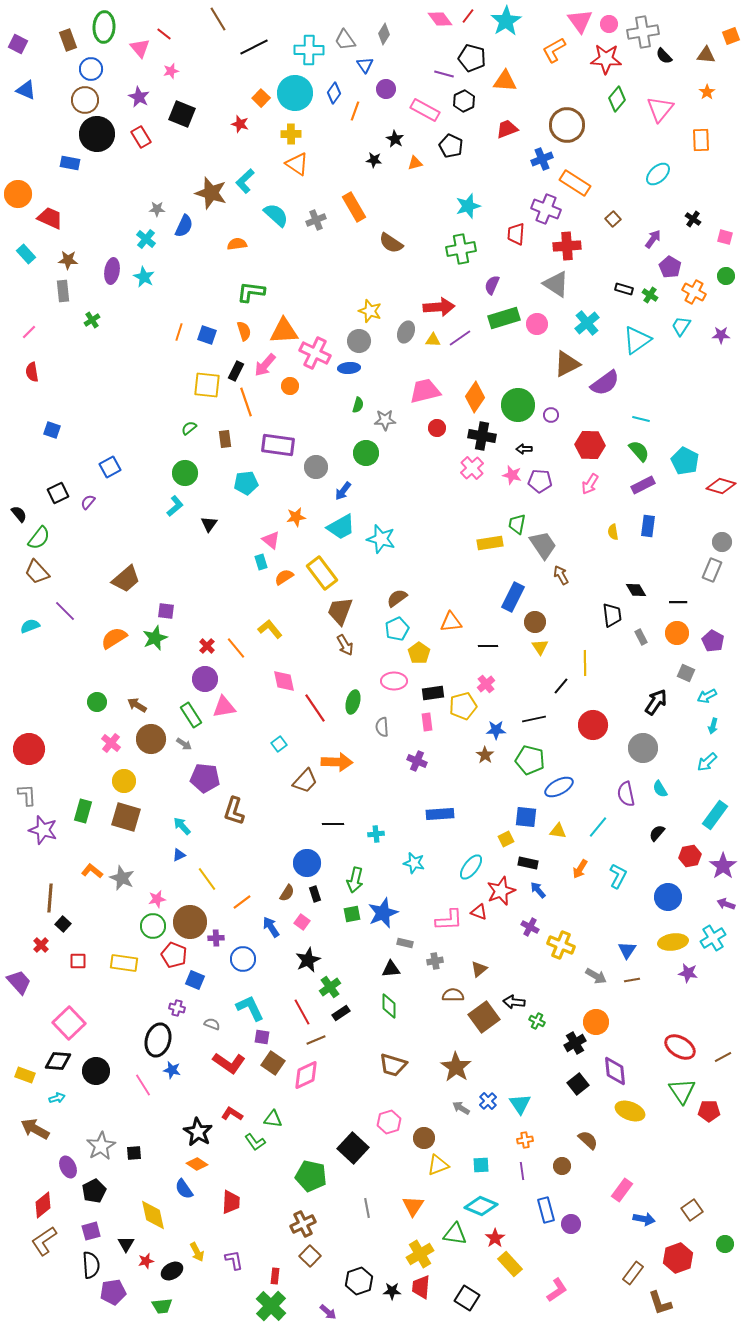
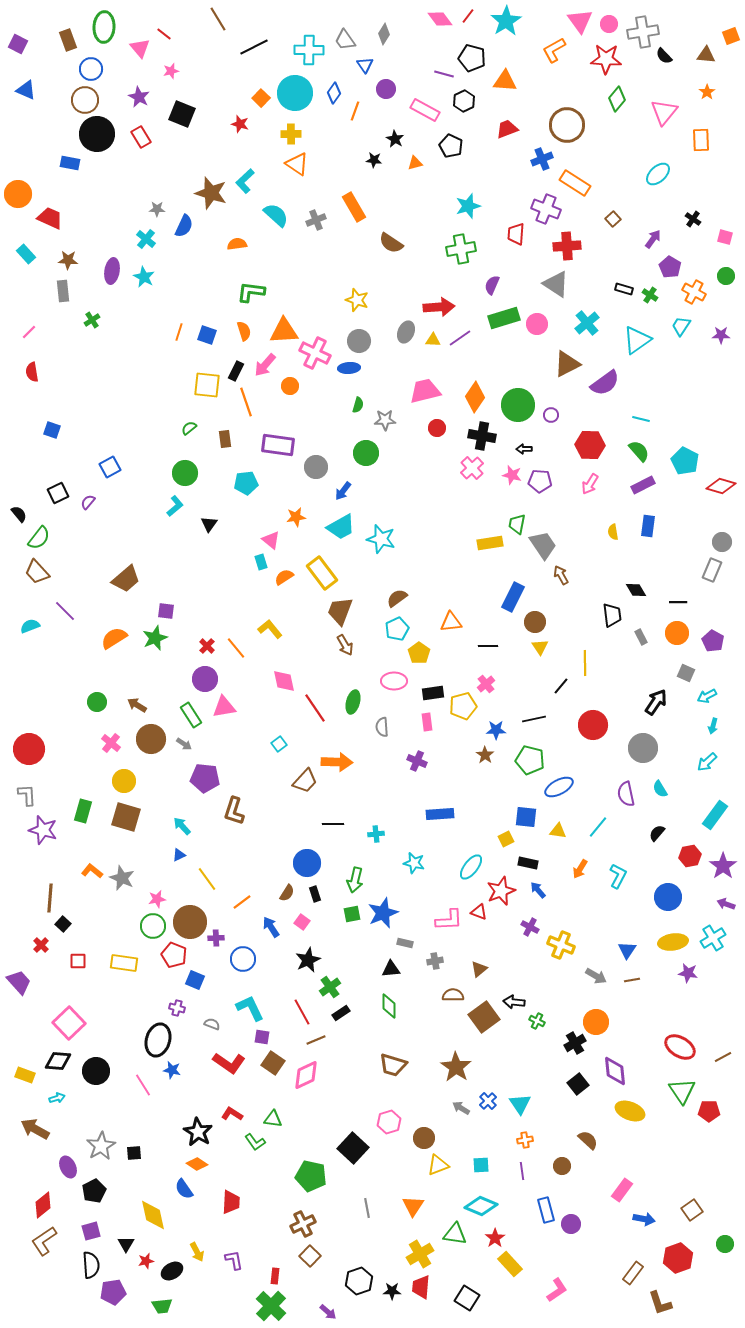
pink triangle at (660, 109): moved 4 px right, 3 px down
yellow star at (370, 311): moved 13 px left, 11 px up
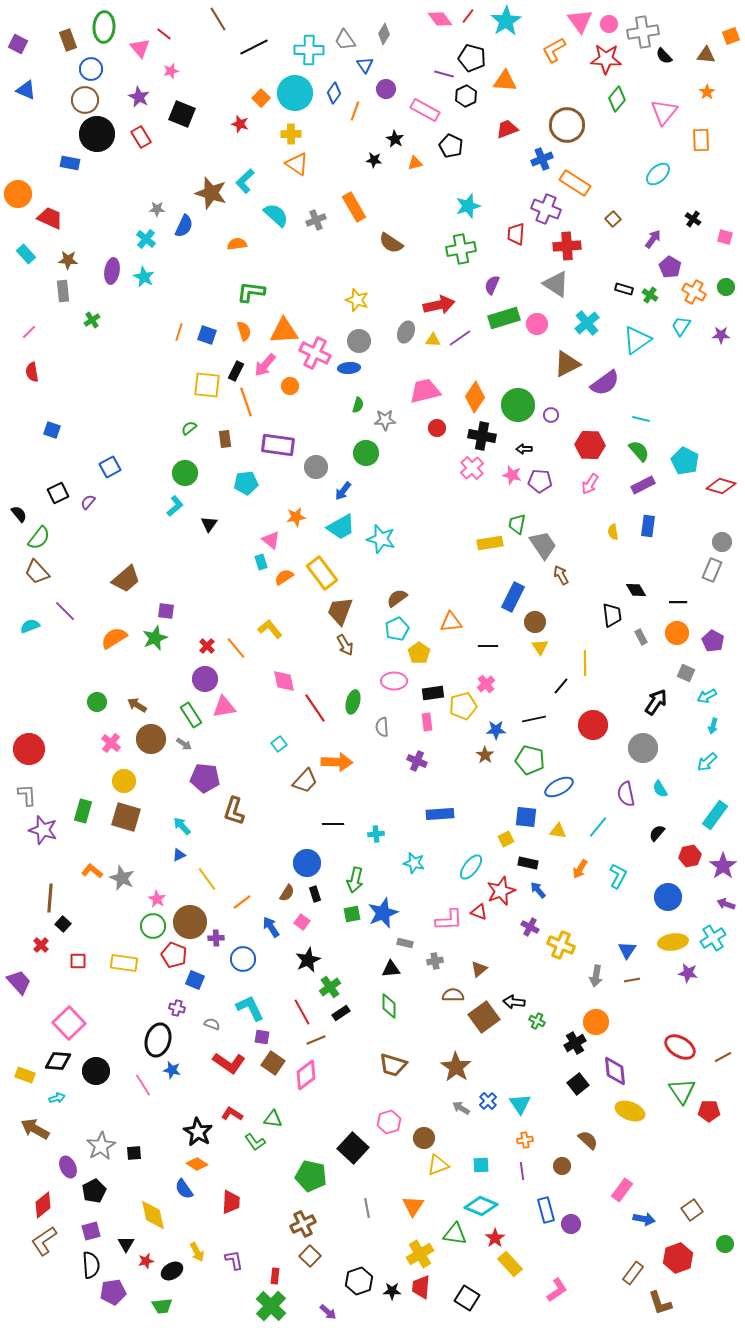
black hexagon at (464, 101): moved 2 px right, 5 px up
green circle at (726, 276): moved 11 px down
red arrow at (439, 307): moved 2 px up; rotated 8 degrees counterclockwise
pink star at (157, 899): rotated 30 degrees counterclockwise
gray arrow at (596, 976): rotated 70 degrees clockwise
pink diamond at (306, 1075): rotated 12 degrees counterclockwise
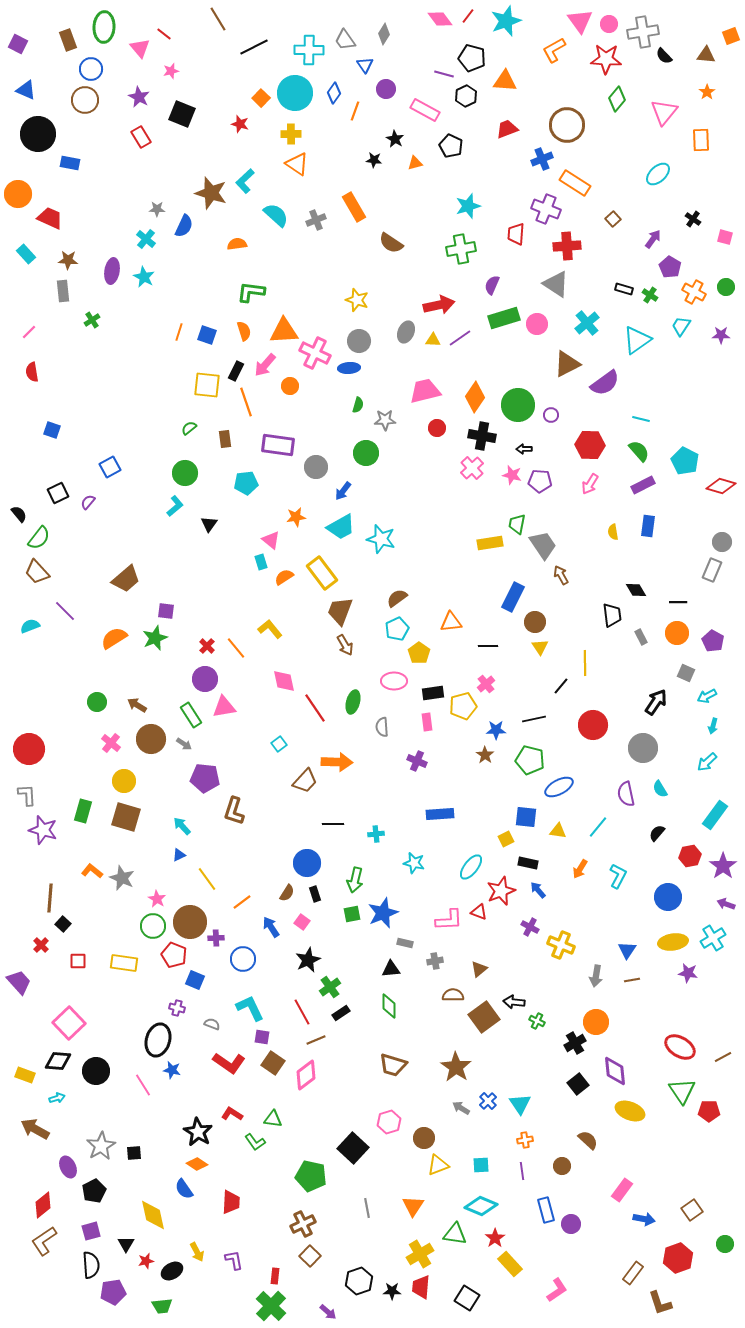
cyan star at (506, 21): rotated 12 degrees clockwise
black circle at (97, 134): moved 59 px left
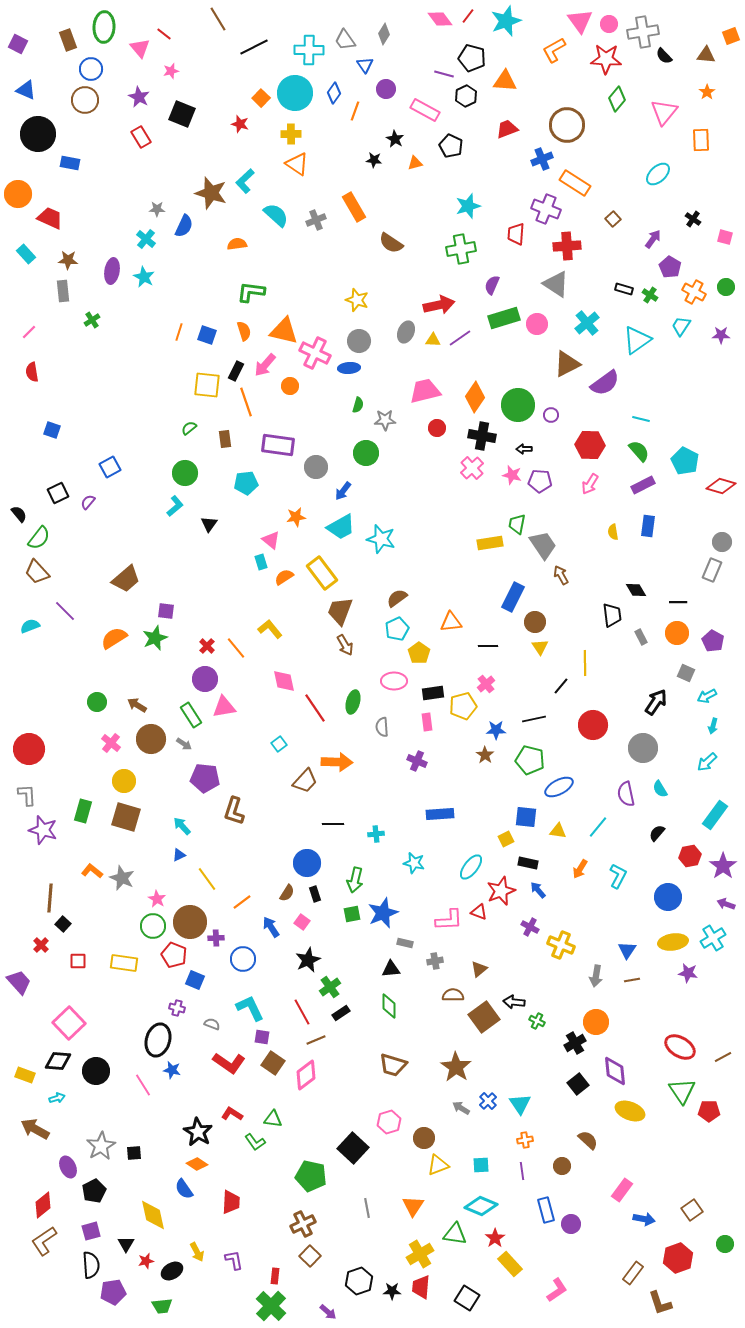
orange triangle at (284, 331): rotated 16 degrees clockwise
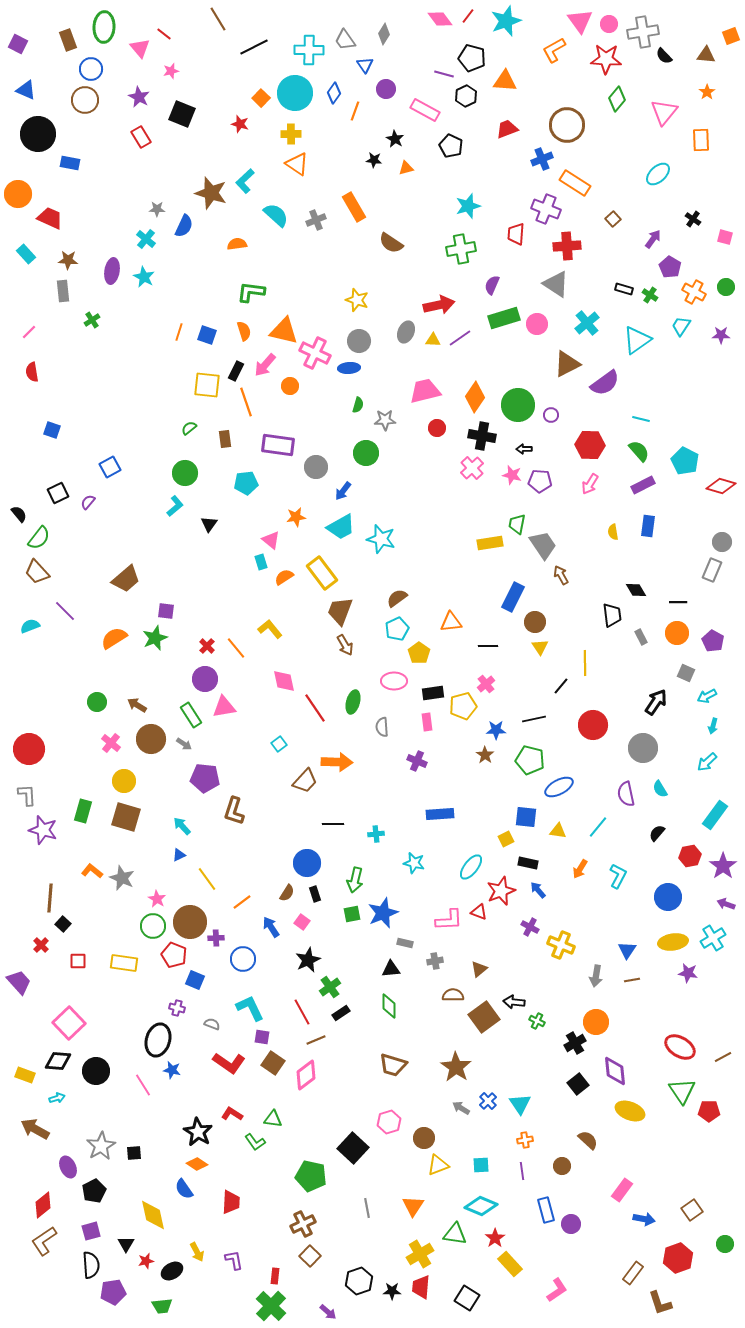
orange triangle at (415, 163): moved 9 px left, 5 px down
